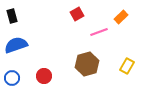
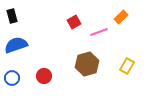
red square: moved 3 px left, 8 px down
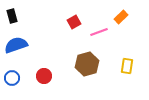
yellow rectangle: rotated 21 degrees counterclockwise
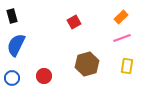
pink line: moved 23 px right, 6 px down
blue semicircle: rotated 45 degrees counterclockwise
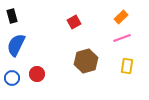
brown hexagon: moved 1 px left, 3 px up
red circle: moved 7 px left, 2 px up
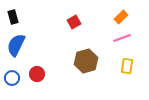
black rectangle: moved 1 px right, 1 px down
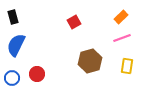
brown hexagon: moved 4 px right
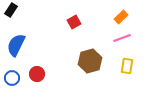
black rectangle: moved 2 px left, 7 px up; rotated 48 degrees clockwise
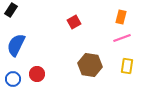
orange rectangle: rotated 32 degrees counterclockwise
brown hexagon: moved 4 px down; rotated 25 degrees clockwise
blue circle: moved 1 px right, 1 px down
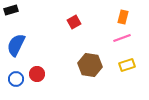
black rectangle: rotated 40 degrees clockwise
orange rectangle: moved 2 px right
yellow rectangle: moved 1 px up; rotated 63 degrees clockwise
blue circle: moved 3 px right
